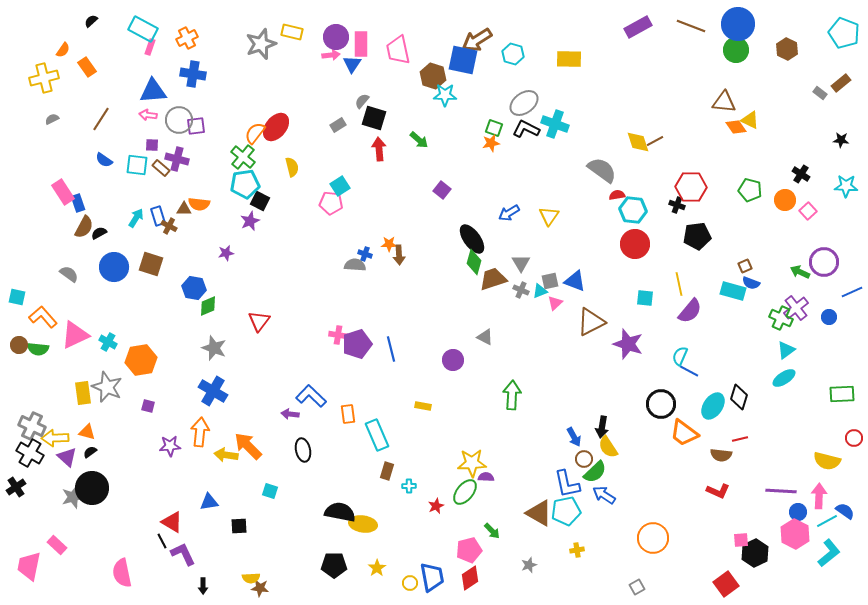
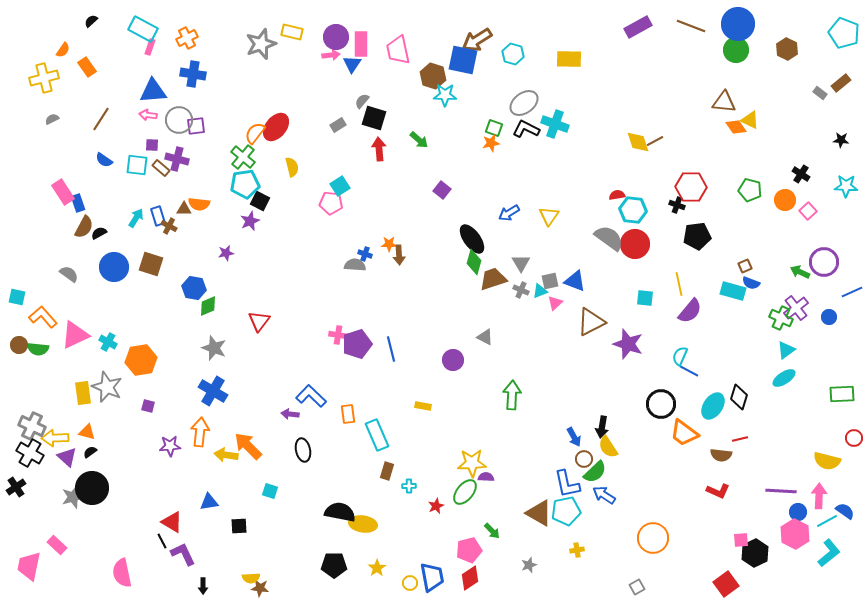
gray semicircle at (602, 170): moved 7 px right, 68 px down
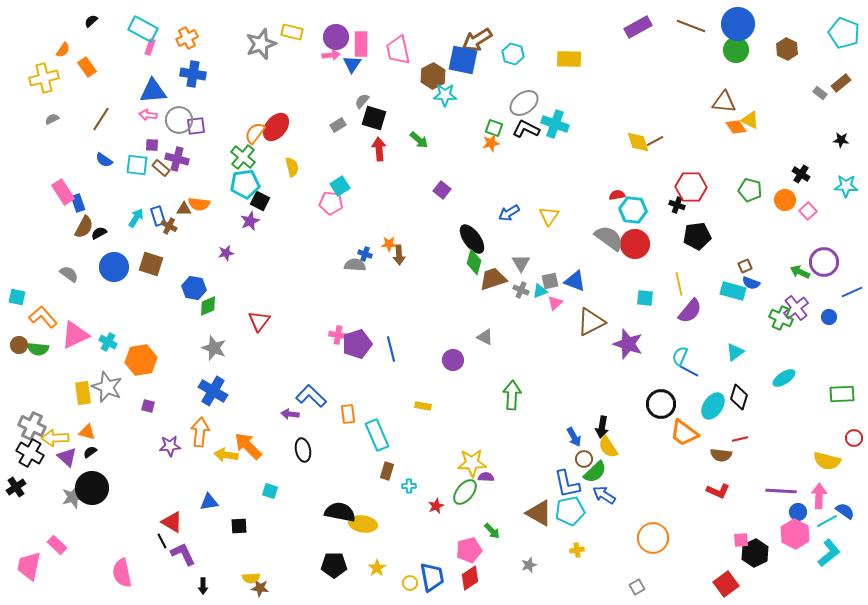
brown hexagon at (433, 76): rotated 15 degrees clockwise
cyan triangle at (786, 350): moved 51 px left, 2 px down
cyan pentagon at (566, 511): moved 4 px right
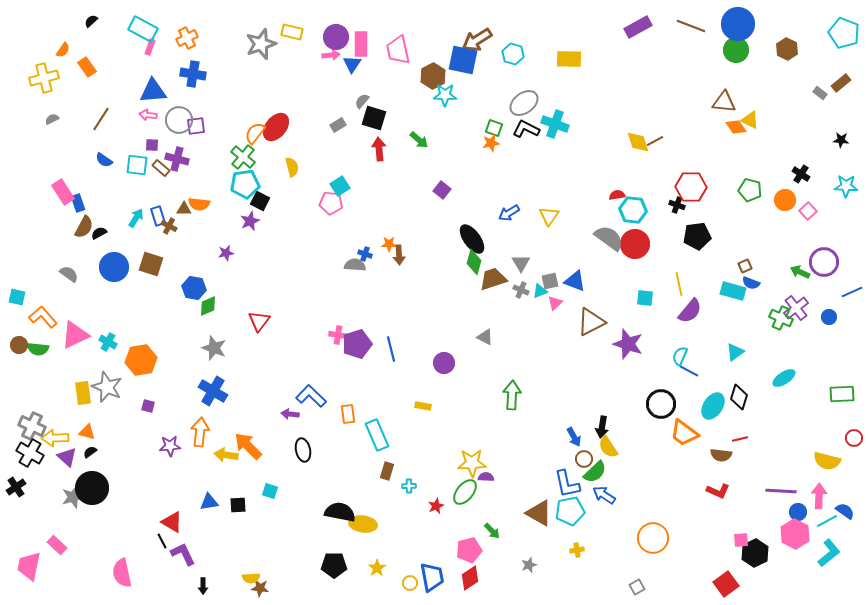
purple circle at (453, 360): moved 9 px left, 3 px down
black square at (239, 526): moved 1 px left, 21 px up
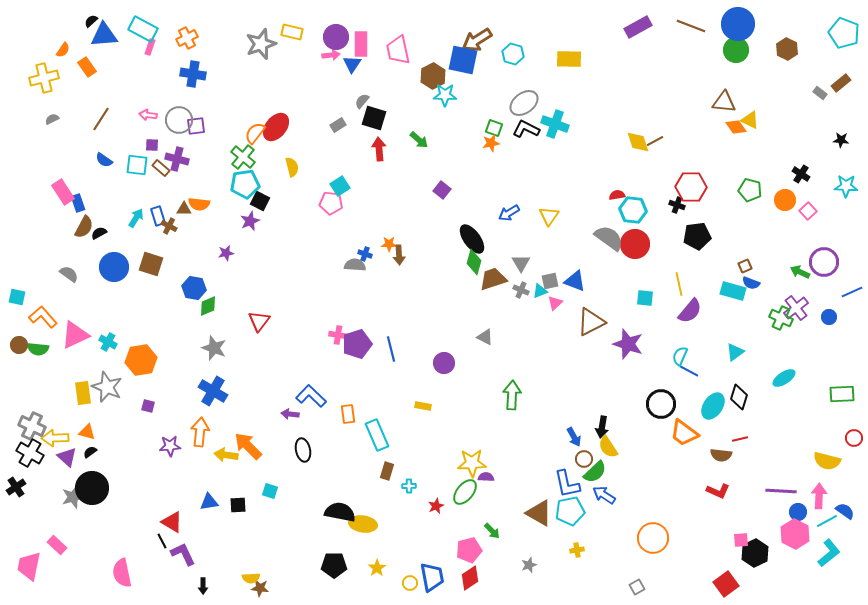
blue triangle at (153, 91): moved 49 px left, 56 px up
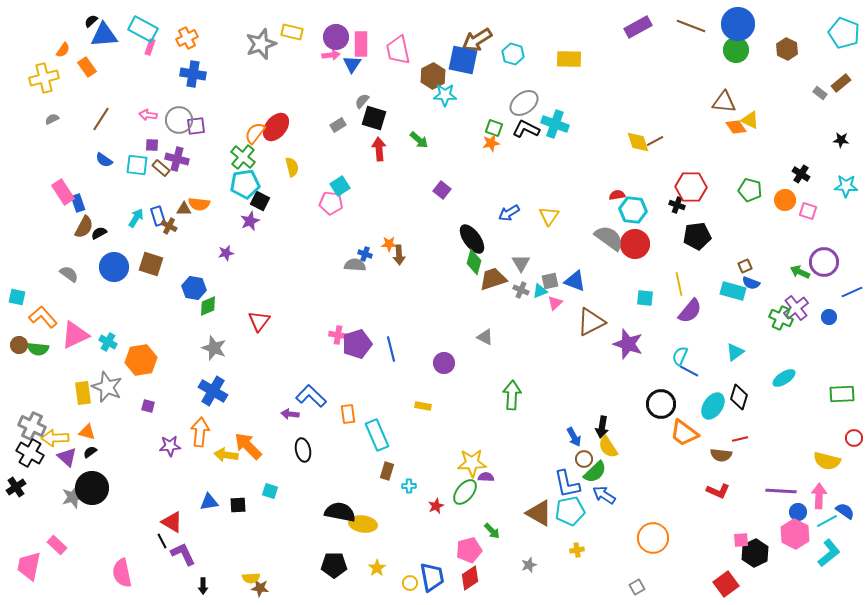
pink square at (808, 211): rotated 30 degrees counterclockwise
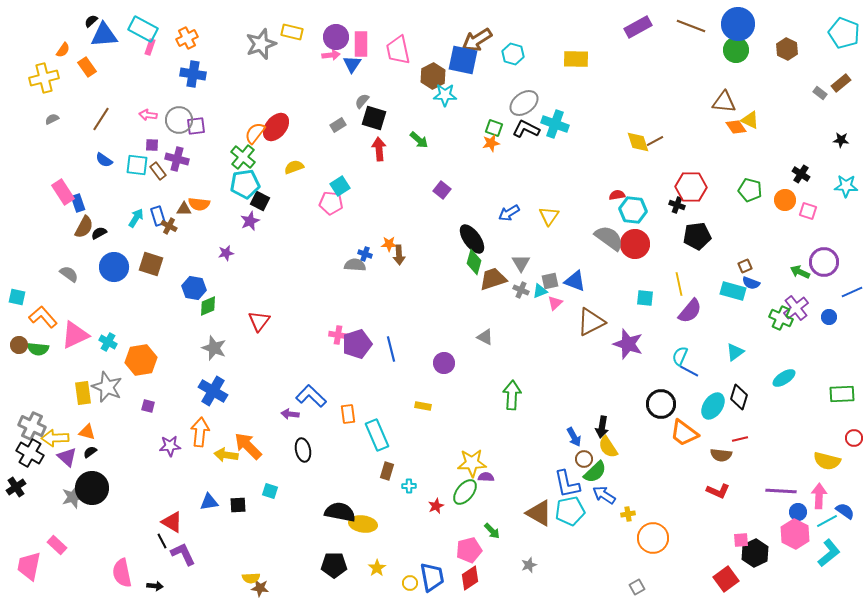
yellow rectangle at (569, 59): moved 7 px right
yellow semicircle at (292, 167): moved 2 px right; rotated 96 degrees counterclockwise
brown rectangle at (161, 168): moved 3 px left, 3 px down; rotated 12 degrees clockwise
yellow cross at (577, 550): moved 51 px right, 36 px up
red square at (726, 584): moved 5 px up
black arrow at (203, 586): moved 48 px left; rotated 84 degrees counterclockwise
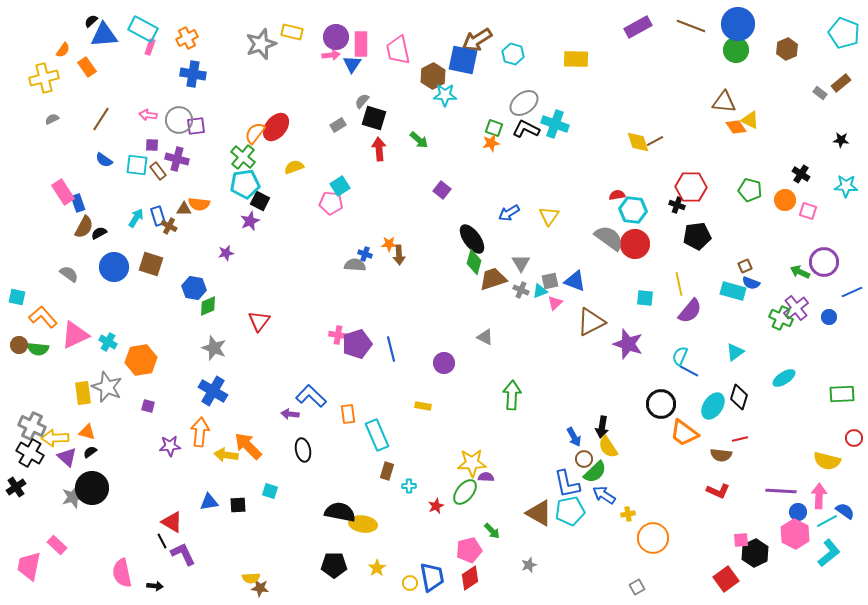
brown hexagon at (787, 49): rotated 10 degrees clockwise
